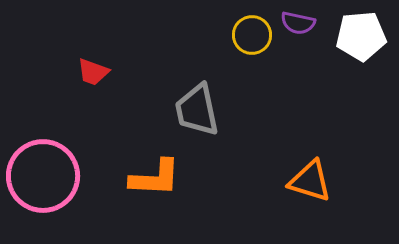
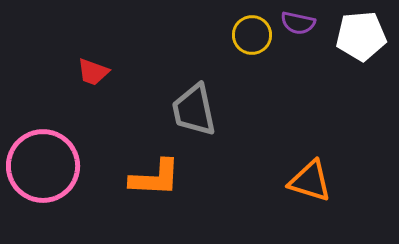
gray trapezoid: moved 3 px left
pink circle: moved 10 px up
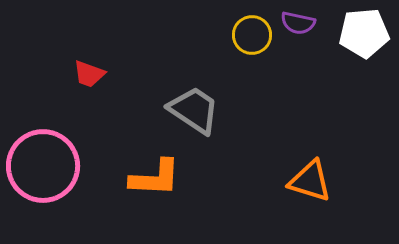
white pentagon: moved 3 px right, 3 px up
red trapezoid: moved 4 px left, 2 px down
gray trapezoid: rotated 136 degrees clockwise
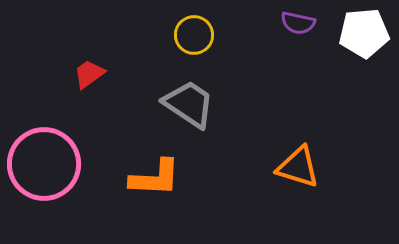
yellow circle: moved 58 px left
red trapezoid: rotated 124 degrees clockwise
gray trapezoid: moved 5 px left, 6 px up
pink circle: moved 1 px right, 2 px up
orange triangle: moved 12 px left, 14 px up
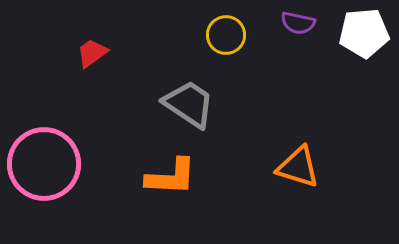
yellow circle: moved 32 px right
red trapezoid: moved 3 px right, 21 px up
orange L-shape: moved 16 px right, 1 px up
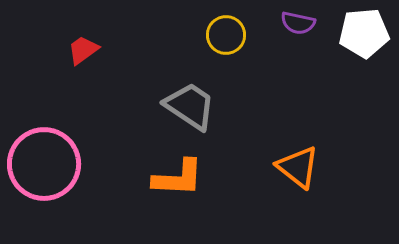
red trapezoid: moved 9 px left, 3 px up
gray trapezoid: moved 1 px right, 2 px down
orange triangle: rotated 21 degrees clockwise
orange L-shape: moved 7 px right, 1 px down
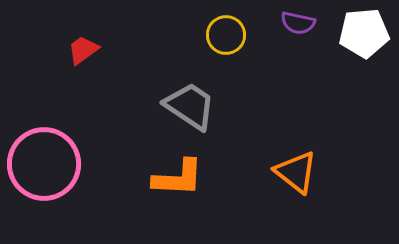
orange triangle: moved 2 px left, 5 px down
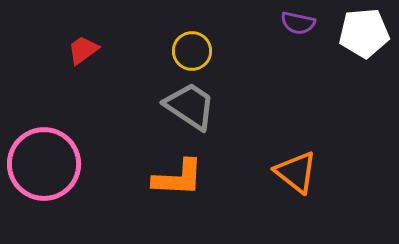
yellow circle: moved 34 px left, 16 px down
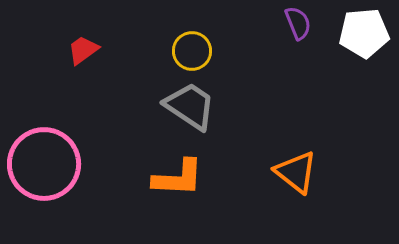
purple semicircle: rotated 124 degrees counterclockwise
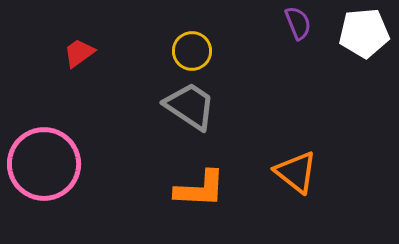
red trapezoid: moved 4 px left, 3 px down
orange L-shape: moved 22 px right, 11 px down
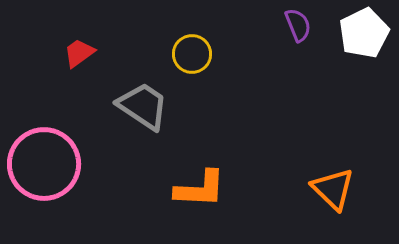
purple semicircle: moved 2 px down
white pentagon: rotated 21 degrees counterclockwise
yellow circle: moved 3 px down
gray trapezoid: moved 47 px left
orange triangle: moved 37 px right, 17 px down; rotated 6 degrees clockwise
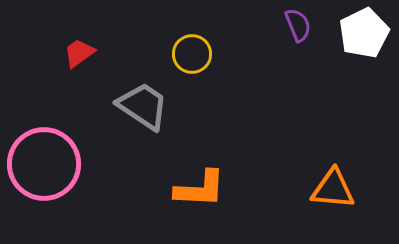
orange triangle: rotated 39 degrees counterclockwise
